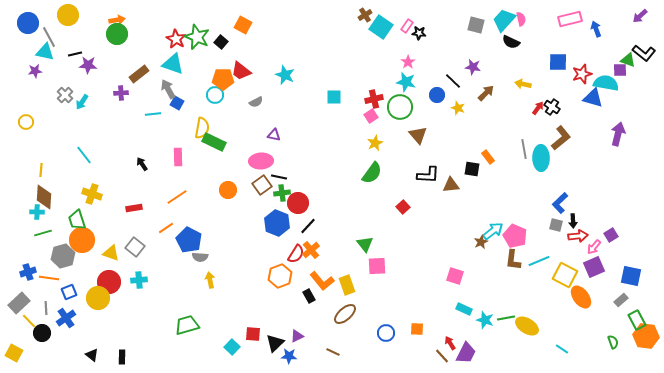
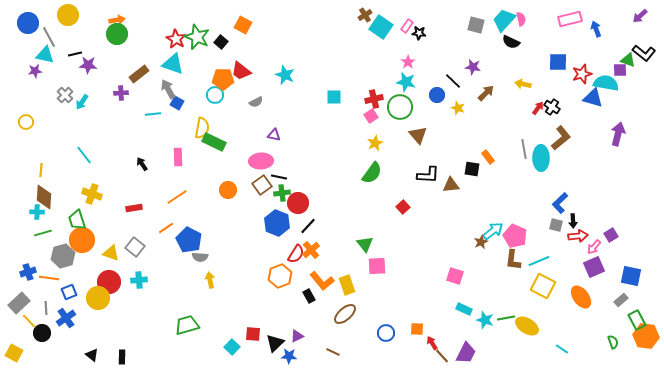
cyan triangle at (45, 52): moved 3 px down
yellow square at (565, 275): moved 22 px left, 11 px down
red arrow at (450, 343): moved 18 px left
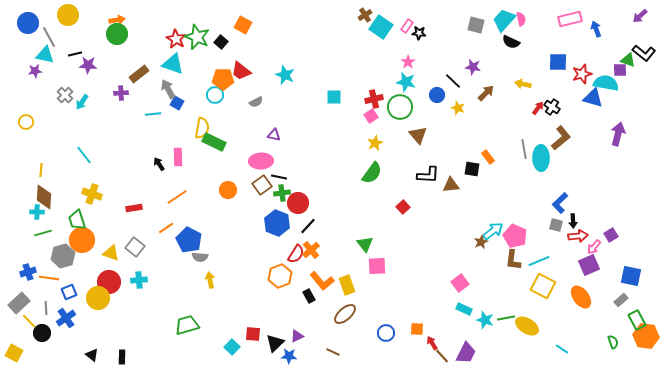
black arrow at (142, 164): moved 17 px right
purple square at (594, 267): moved 5 px left, 2 px up
pink square at (455, 276): moved 5 px right, 7 px down; rotated 36 degrees clockwise
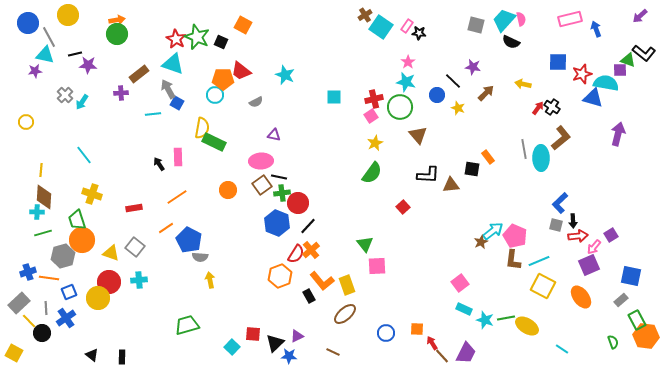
black square at (221, 42): rotated 16 degrees counterclockwise
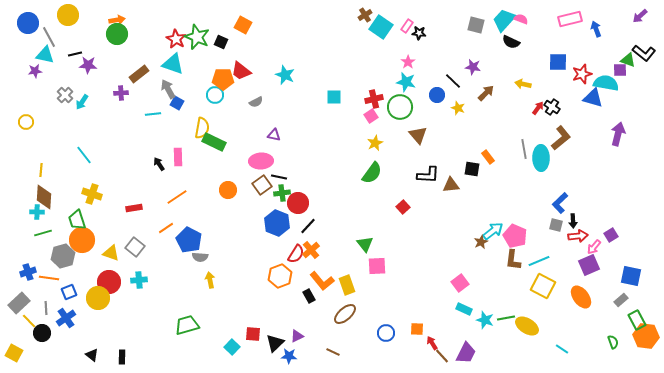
pink semicircle at (521, 19): rotated 56 degrees counterclockwise
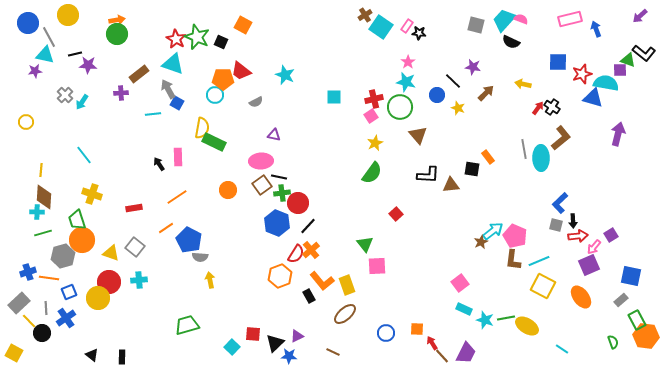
red square at (403, 207): moved 7 px left, 7 px down
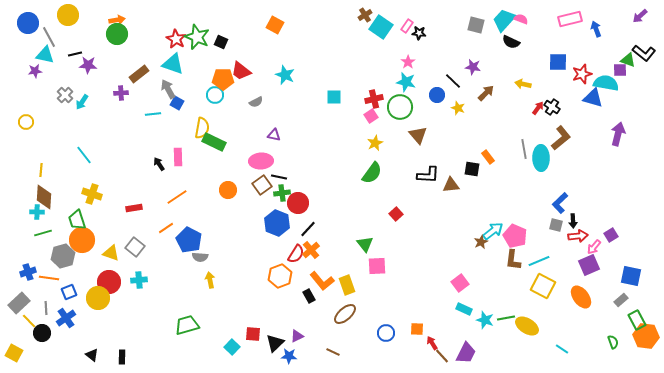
orange square at (243, 25): moved 32 px right
black line at (308, 226): moved 3 px down
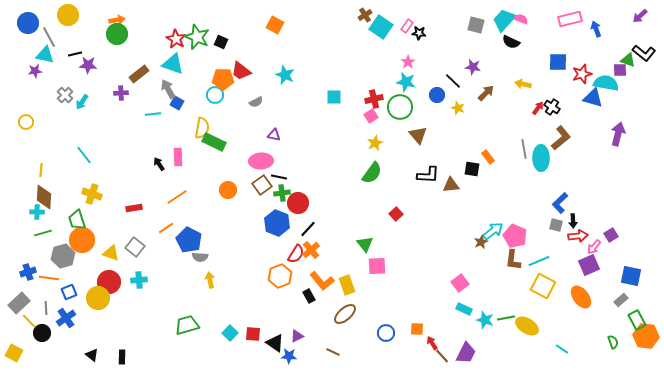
black triangle at (275, 343): rotated 42 degrees counterclockwise
cyan square at (232, 347): moved 2 px left, 14 px up
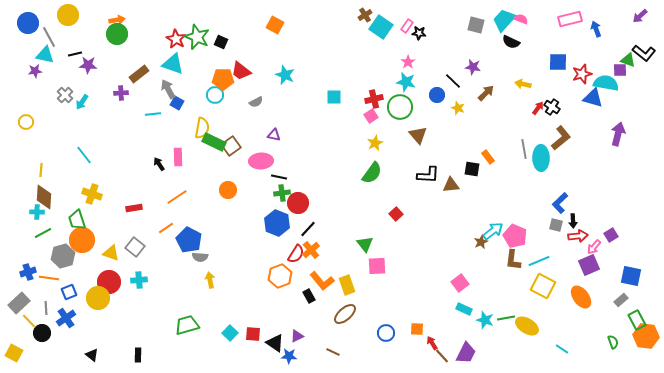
brown square at (262, 185): moved 31 px left, 39 px up
green line at (43, 233): rotated 12 degrees counterclockwise
black rectangle at (122, 357): moved 16 px right, 2 px up
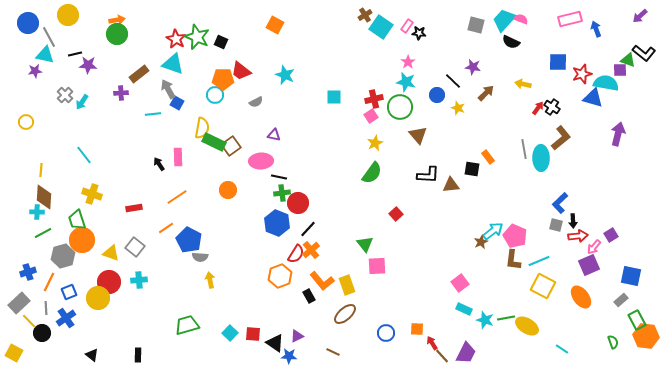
orange line at (49, 278): moved 4 px down; rotated 72 degrees counterclockwise
